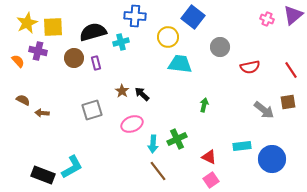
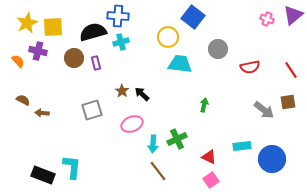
blue cross: moved 17 px left
gray circle: moved 2 px left, 2 px down
cyan L-shape: rotated 55 degrees counterclockwise
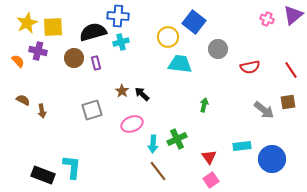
blue square: moved 1 px right, 5 px down
brown arrow: moved 2 px up; rotated 104 degrees counterclockwise
red triangle: rotated 28 degrees clockwise
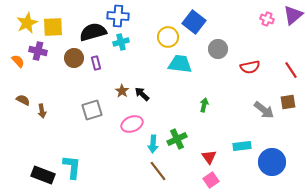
blue circle: moved 3 px down
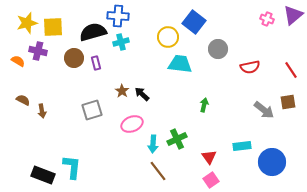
yellow star: rotated 10 degrees clockwise
orange semicircle: rotated 16 degrees counterclockwise
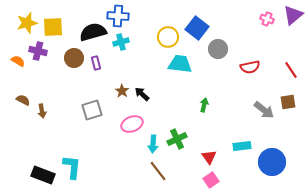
blue square: moved 3 px right, 6 px down
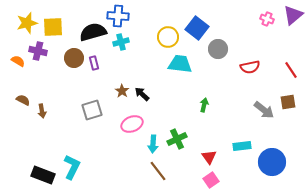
purple rectangle: moved 2 px left
cyan L-shape: rotated 20 degrees clockwise
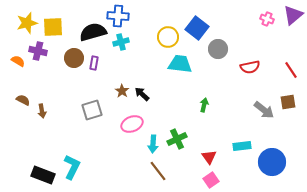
purple rectangle: rotated 24 degrees clockwise
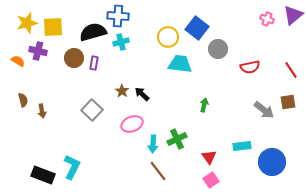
brown semicircle: rotated 48 degrees clockwise
gray square: rotated 30 degrees counterclockwise
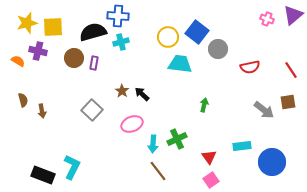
blue square: moved 4 px down
